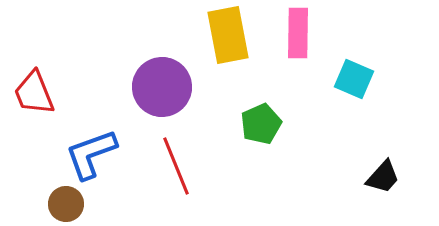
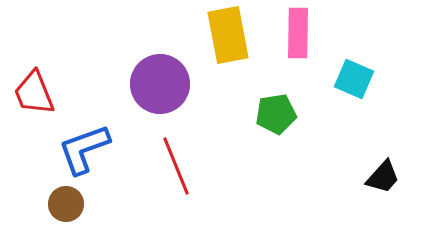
purple circle: moved 2 px left, 3 px up
green pentagon: moved 15 px right, 10 px up; rotated 15 degrees clockwise
blue L-shape: moved 7 px left, 5 px up
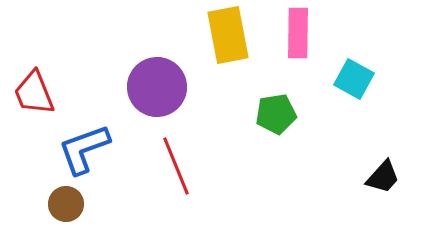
cyan square: rotated 6 degrees clockwise
purple circle: moved 3 px left, 3 px down
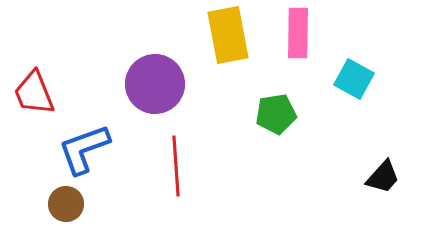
purple circle: moved 2 px left, 3 px up
red line: rotated 18 degrees clockwise
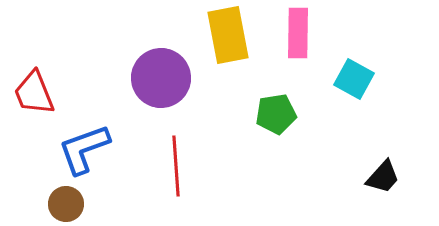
purple circle: moved 6 px right, 6 px up
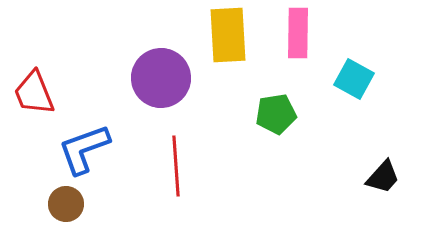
yellow rectangle: rotated 8 degrees clockwise
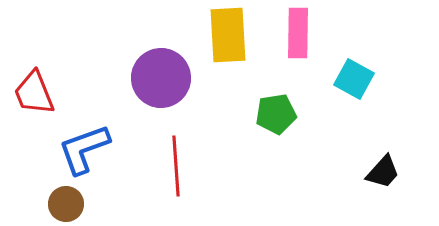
black trapezoid: moved 5 px up
